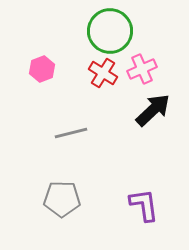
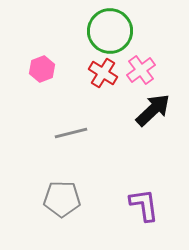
pink cross: moved 1 px left, 1 px down; rotated 12 degrees counterclockwise
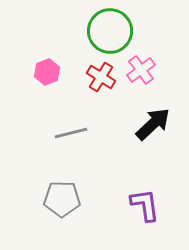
pink hexagon: moved 5 px right, 3 px down
red cross: moved 2 px left, 4 px down
black arrow: moved 14 px down
purple L-shape: moved 1 px right
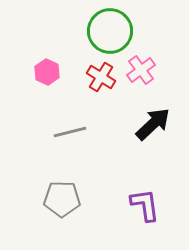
pink hexagon: rotated 15 degrees counterclockwise
gray line: moved 1 px left, 1 px up
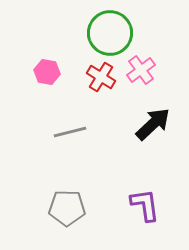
green circle: moved 2 px down
pink hexagon: rotated 15 degrees counterclockwise
gray pentagon: moved 5 px right, 9 px down
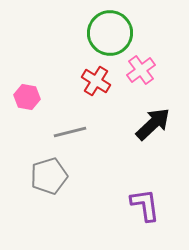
pink hexagon: moved 20 px left, 25 px down
red cross: moved 5 px left, 4 px down
gray pentagon: moved 18 px left, 32 px up; rotated 18 degrees counterclockwise
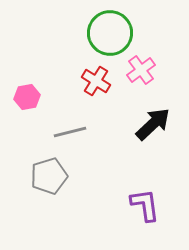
pink hexagon: rotated 20 degrees counterclockwise
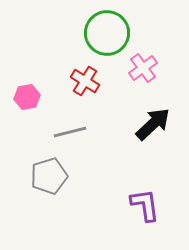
green circle: moved 3 px left
pink cross: moved 2 px right, 2 px up
red cross: moved 11 px left
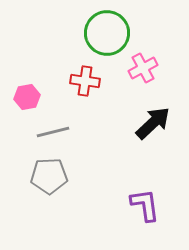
pink cross: rotated 8 degrees clockwise
red cross: rotated 24 degrees counterclockwise
black arrow: moved 1 px up
gray line: moved 17 px left
gray pentagon: rotated 15 degrees clockwise
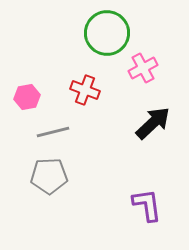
red cross: moved 9 px down; rotated 12 degrees clockwise
purple L-shape: moved 2 px right
